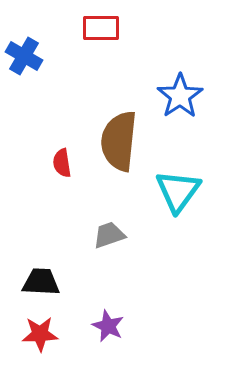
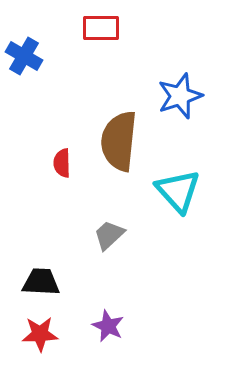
blue star: rotated 15 degrees clockwise
red semicircle: rotated 8 degrees clockwise
cyan triangle: rotated 18 degrees counterclockwise
gray trapezoid: rotated 24 degrees counterclockwise
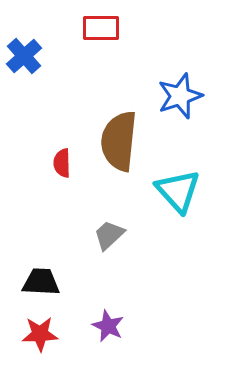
blue cross: rotated 18 degrees clockwise
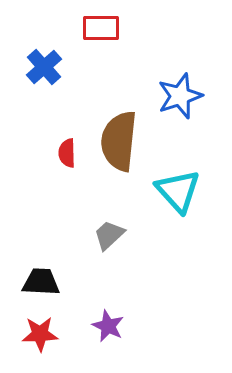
blue cross: moved 20 px right, 11 px down
red semicircle: moved 5 px right, 10 px up
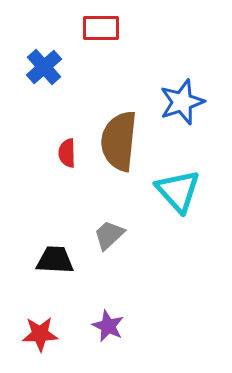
blue star: moved 2 px right, 6 px down
black trapezoid: moved 14 px right, 22 px up
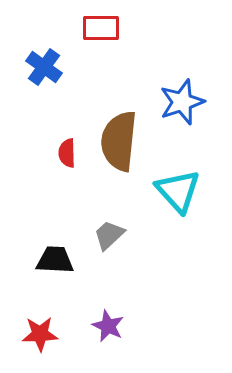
blue cross: rotated 12 degrees counterclockwise
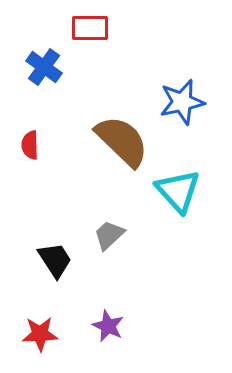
red rectangle: moved 11 px left
blue star: rotated 6 degrees clockwise
brown semicircle: moved 3 px right; rotated 128 degrees clockwise
red semicircle: moved 37 px left, 8 px up
black trapezoid: rotated 54 degrees clockwise
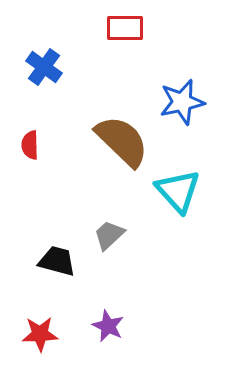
red rectangle: moved 35 px right
black trapezoid: moved 2 px right, 1 px down; rotated 42 degrees counterclockwise
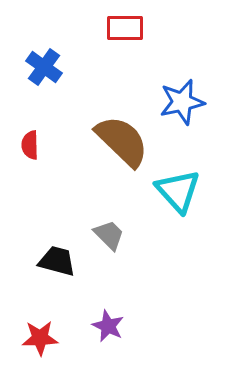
gray trapezoid: rotated 88 degrees clockwise
red star: moved 4 px down
